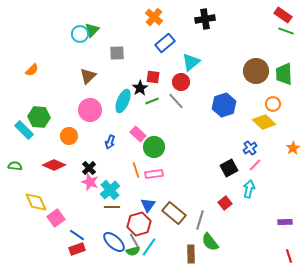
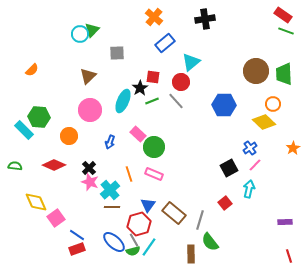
blue hexagon at (224, 105): rotated 20 degrees clockwise
orange line at (136, 170): moved 7 px left, 4 px down
pink rectangle at (154, 174): rotated 30 degrees clockwise
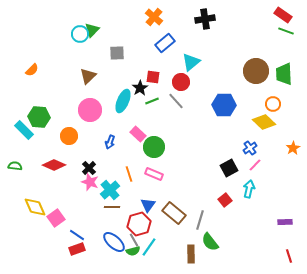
yellow diamond at (36, 202): moved 1 px left, 5 px down
red square at (225, 203): moved 3 px up
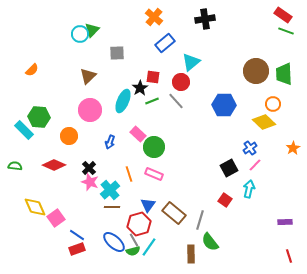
red square at (225, 200): rotated 16 degrees counterclockwise
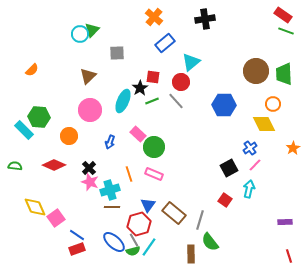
yellow diamond at (264, 122): moved 2 px down; rotated 20 degrees clockwise
cyan cross at (110, 190): rotated 24 degrees clockwise
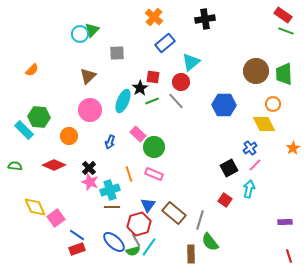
gray line at (134, 240): moved 2 px right
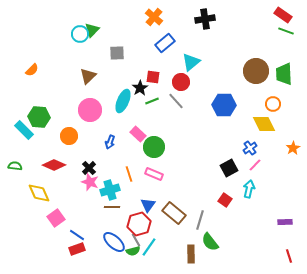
yellow diamond at (35, 207): moved 4 px right, 14 px up
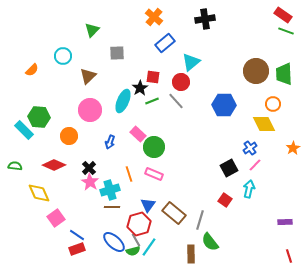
cyan circle at (80, 34): moved 17 px left, 22 px down
pink star at (90, 182): rotated 12 degrees clockwise
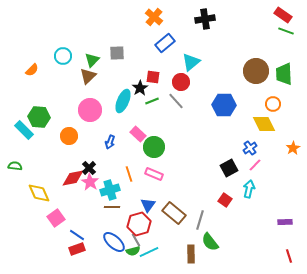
green triangle at (92, 30): moved 30 px down
red diamond at (54, 165): moved 19 px right, 13 px down; rotated 35 degrees counterclockwise
cyan line at (149, 247): moved 5 px down; rotated 30 degrees clockwise
